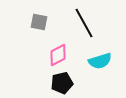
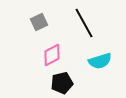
gray square: rotated 36 degrees counterclockwise
pink diamond: moved 6 px left
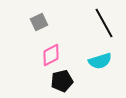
black line: moved 20 px right
pink diamond: moved 1 px left
black pentagon: moved 2 px up
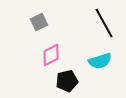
black pentagon: moved 5 px right
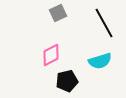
gray square: moved 19 px right, 9 px up
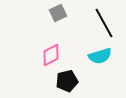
cyan semicircle: moved 5 px up
